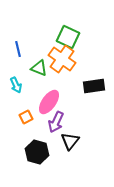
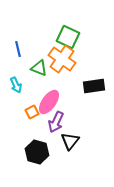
orange square: moved 6 px right, 5 px up
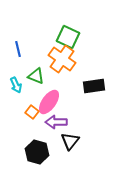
green triangle: moved 3 px left, 8 px down
orange square: rotated 24 degrees counterclockwise
purple arrow: rotated 65 degrees clockwise
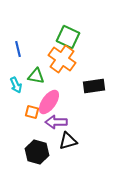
green triangle: rotated 12 degrees counterclockwise
orange square: rotated 24 degrees counterclockwise
black triangle: moved 2 px left; rotated 36 degrees clockwise
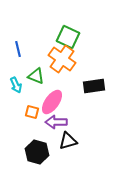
green triangle: rotated 12 degrees clockwise
pink ellipse: moved 3 px right
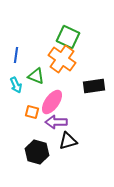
blue line: moved 2 px left, 6 px down; rotated 21 degrees clockwise
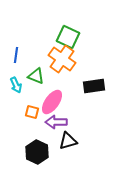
black hexagon: rotated 10 degrees clockwise
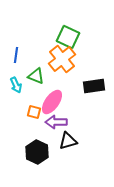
orange cross: rotated 16 degrees clockwise
orange square: moved 2 px right
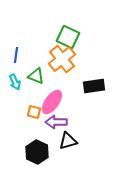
cyan arrow: moved 1 px left, 3 px up
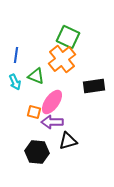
purple arrow: moved 4 px left
black hexagon: rotated 20 degrees counterclockwise
